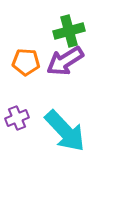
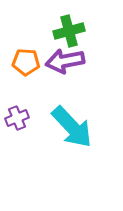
purple arrow: rotated 21 degrees clockwise
cyan arrow: moved 7 px right, 4 px up
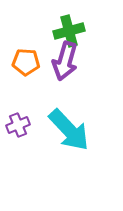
purple arrow: rotated 63 degrees counterclockwise
purple cross: moved 1 px right, 7 px down
cyan arrow: moved 3 px left, 3 px down
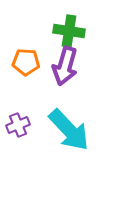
green cross: rotated 24 degrees clockwise
purple arrow: moved 5 px down
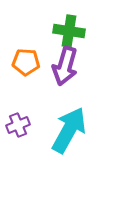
cyan arrow: rotated 108 degrees counterclockwise
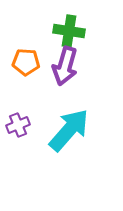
cyan arrow: rotated 12 degrees clockwise
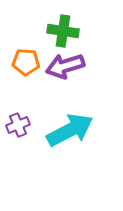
green cross: moved 6 px left
purple arrow: rotated 57 degrees clockwise
cyan arrow: moved 1 px right; rotated 21 degrees clockwise
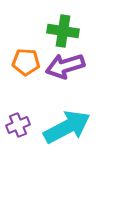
cyan arrow: moved 3 px left, 3 px up
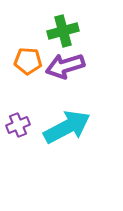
green cross: rotated 24 degrees counterclockwise
orange pentagon: moved 2 px right, 1 px up
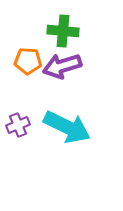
green cross: rotated 20 degrees clockwise
purple arrow: moved 3 px left
cyan arrow: rotated 54 degrees clockwise
